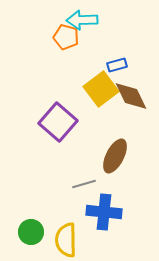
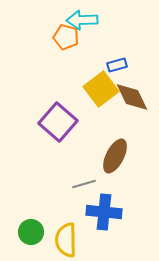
brown diamond: moved 1 px right, 1 px down
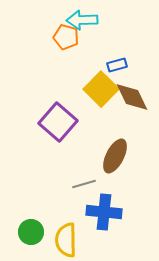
yellow square: rotated 8 degrees counterclockwise
